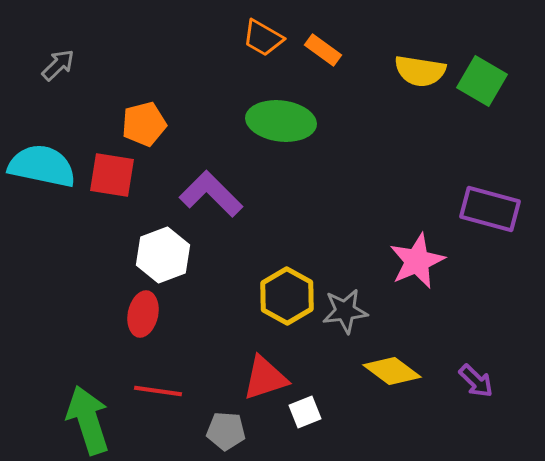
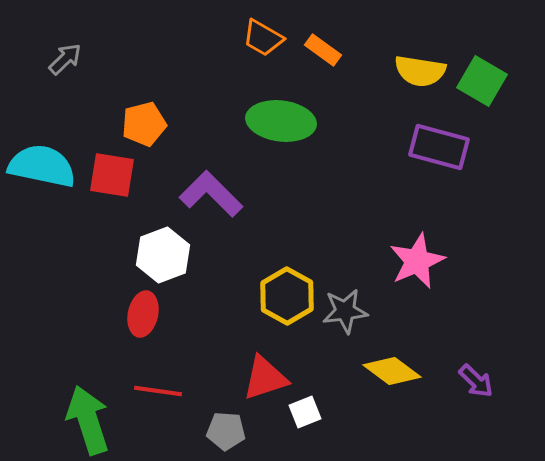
gray arrow: moved 7 px right, 6 px up
purple rectangle: moved 51 px left, 62 px up
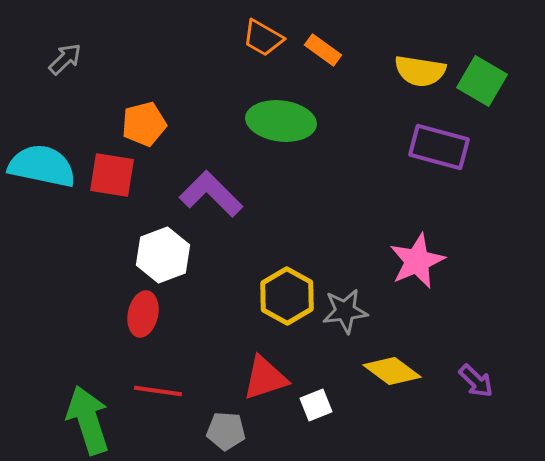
white square: moved 11 px right, 7 px up
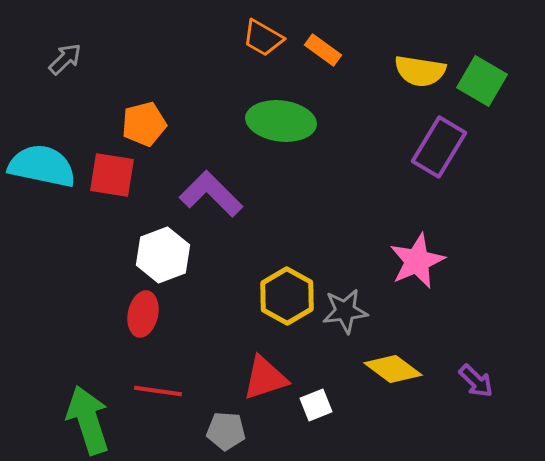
purple rectangle: rotated 74 degrees counterclockwise
yellow diamond: moved 1 px right, 2 px up
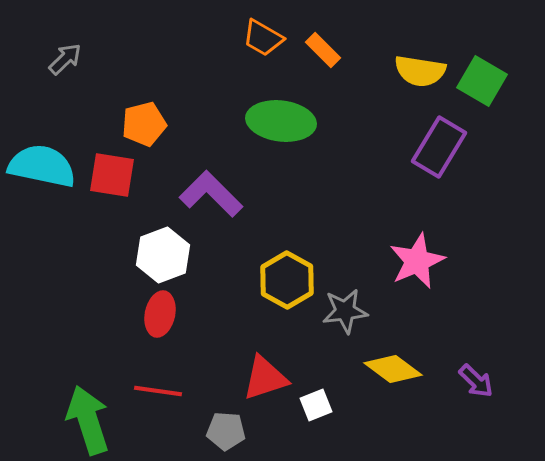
orange rectangle: rotated 9 degrees clockwise
yellow hexagon: moved 16 px up
red ellipse: moved 17 px right
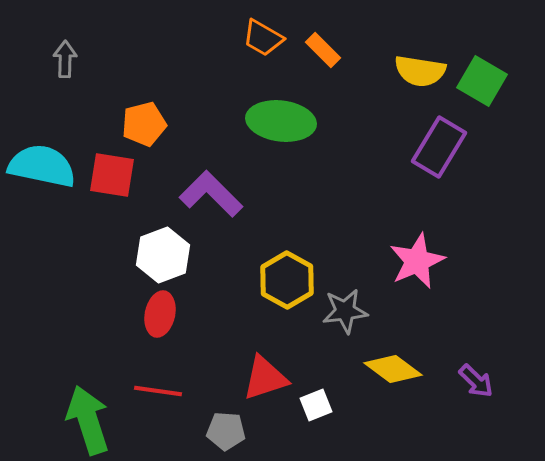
gray arrow: rotated 45 degrees counterclockwise
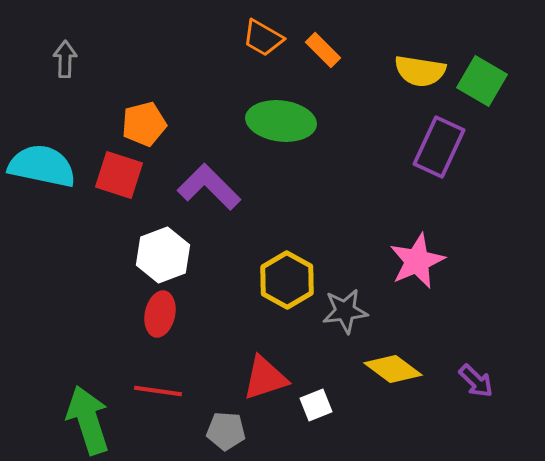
purple rectangle: rotated 6 degrees counterclockwise
red square: moved 7 px right; rotated 9 degrees clockwise
purple L-shape: moved 2 px left, 7 px up
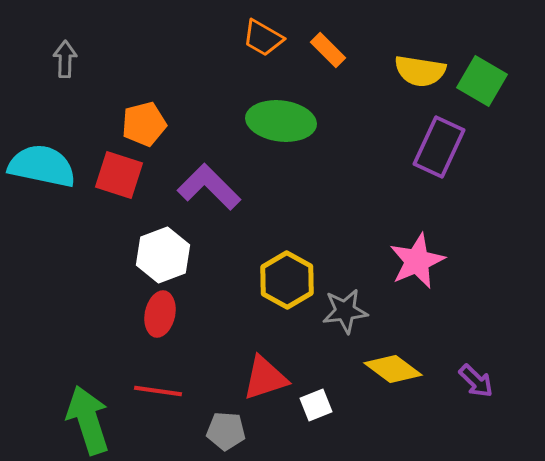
orange rectangle: moved 5 px right
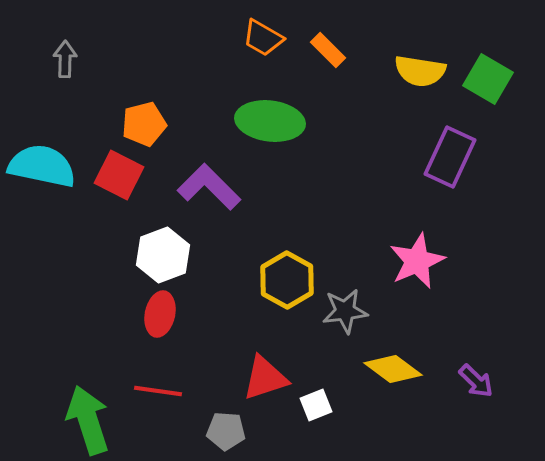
green square: moved 6 px right, 2 px up
green ellipse: moved 11 px left
purple rectangle: moved 11 px right, 10 px down
red square: rotated 9 degrees clockwise
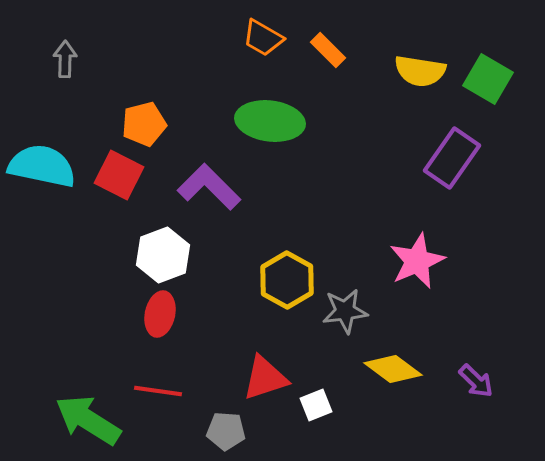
purple rectangle: moved 2 px right, 1 px down; rotated 10 degrees clockwise
green arrow: rotated 40 degrees counterclockwise
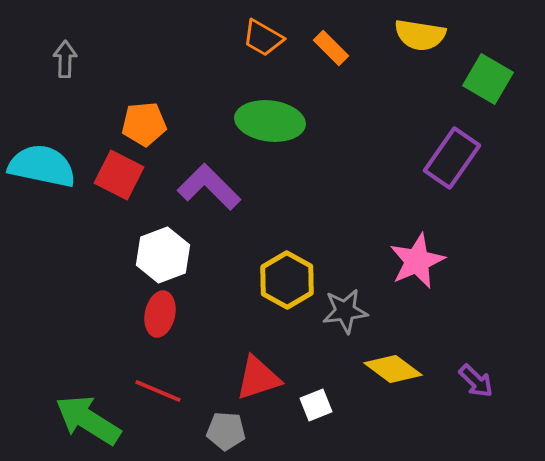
orange rectangle: moved 3 px right, 2 px up
yellow semicircle: moved 36 px up
orange pentagon: rotated 9 degrees clockwise
red triangle: moved 7 px left
red line: rotated 15 degrees clockwise
